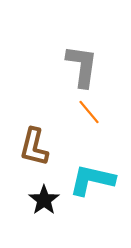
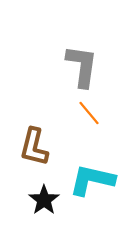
orange line: moved 1 px down
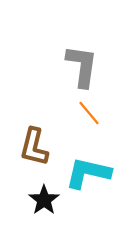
cyan L-shape: moved 4 px left, 7 px up
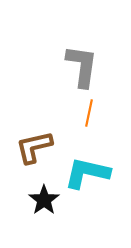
orange line: rotated 52 degrees clockwise
brown L-shape: rotated 63 degrees clockwise
cyan L-shape: moved 1 px left
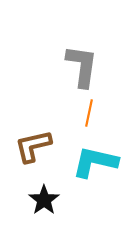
brown L-shape: moved 1 px left, 1 px up
cyan L-shape: moved 8 px right, 11 px up
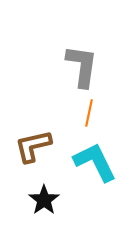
cyan L-shape: rotated 51 degrees clockwise
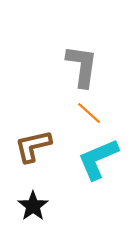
orange line: rotated 60 degrees counterclockwise
cyan L-shape: moved 3 px right, 3 px up; rotated 87 degrees counterclockwise
black star: moved 11 px left, 6 px down
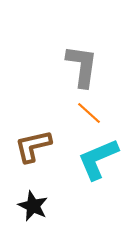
black star: rotated 12 degrees counterclockwise
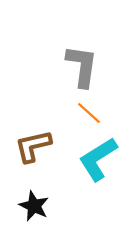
cyan L-shape: rotated 9 degrees counterclockwise
black star: moved 1 px right
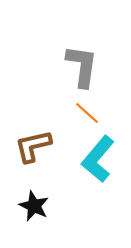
orange line: moved 2 px left
cyan L-shape: rotated 18 degrees counterclockwise
